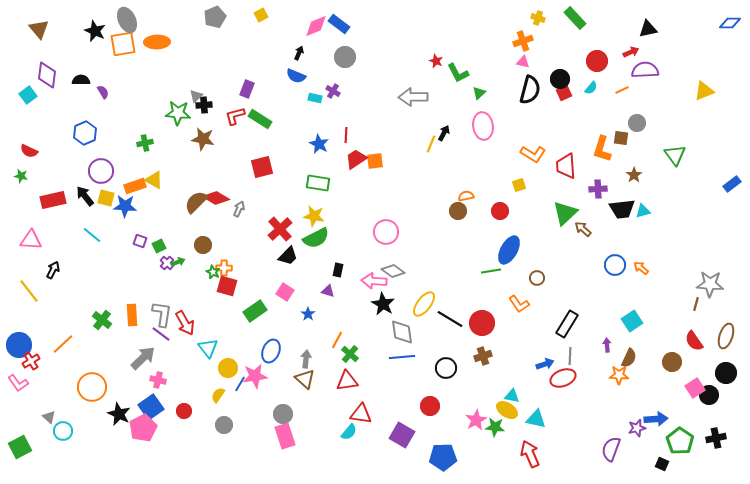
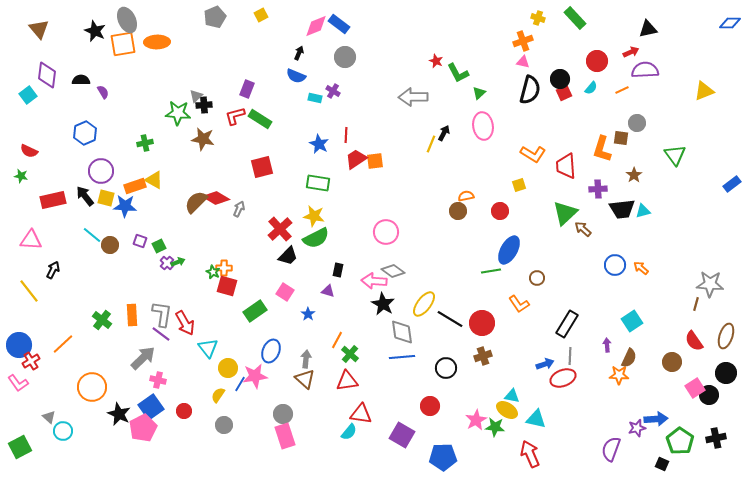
brown circle at (203, 245): moved 93 px left
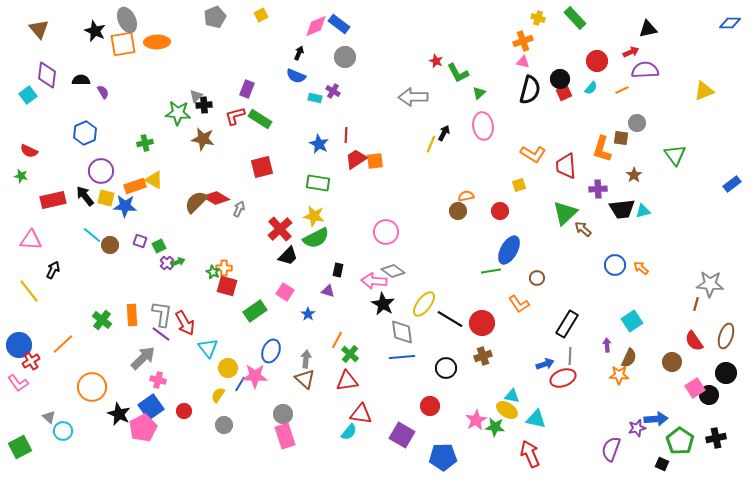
pink star at (255, 376): rotated 10 degrees clockwise
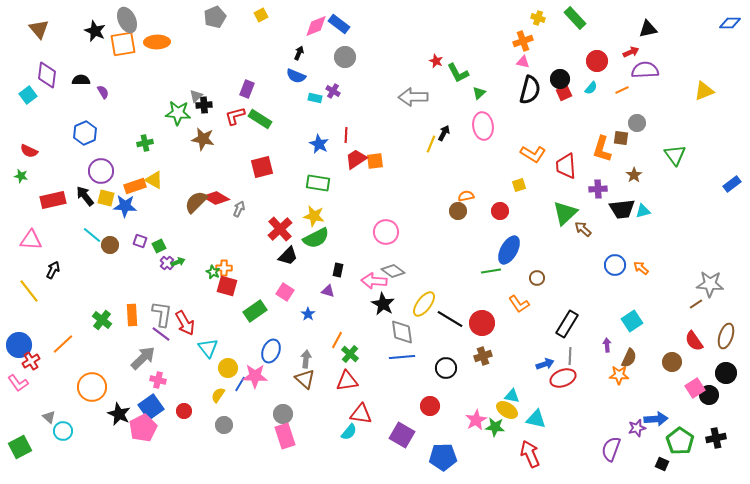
brown line at (696, 304): rotated 40 degrees clockwise
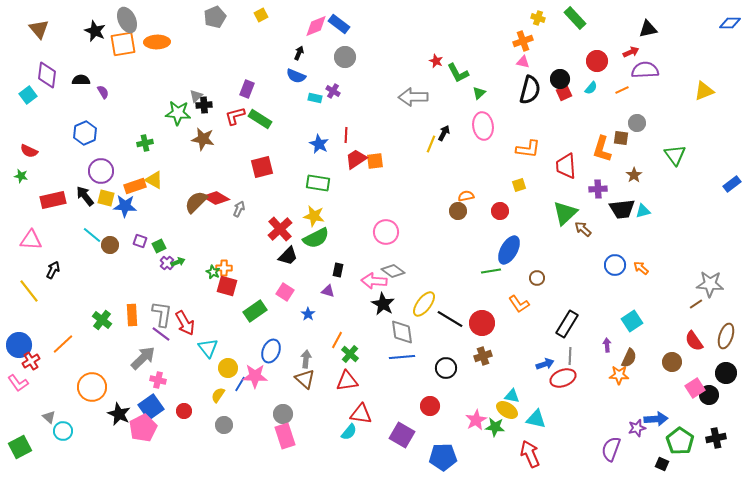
orange L-shape at (533, 154): moved 5 px left, 5 px up; rotated 25 degrees counterclockwise
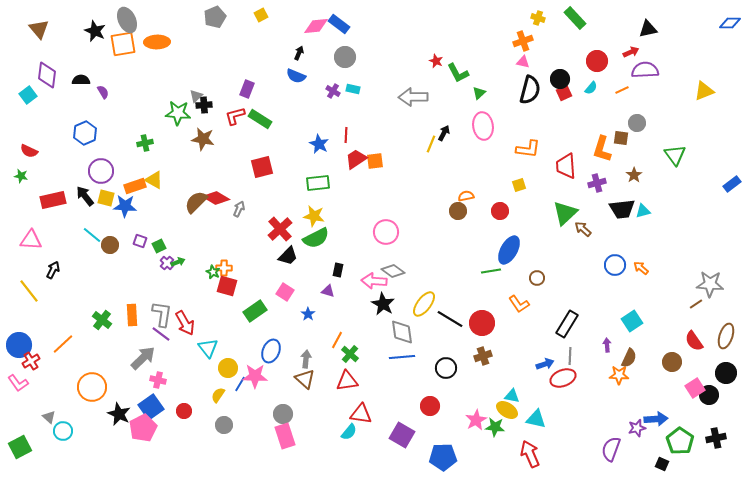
pink diamond at (316, 26): rotated 15 degrees clockwise
cyan rectangle at (315, 98): moved 38 px right, 9 px up
green rectangle at (318, 183): rotated 15 degrees counterclockwise
purple cross at (598, 189): moved 1 px left, 6 px up; rotated 12 degrees counterclockwise
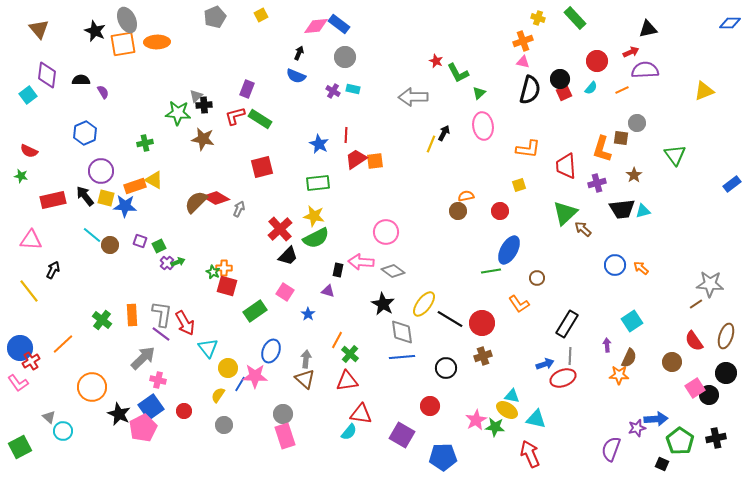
pink arrow at (374, 281): moved 13 px left, 19 px up
blue circle at (19, 345): moved 1 px right, 3 px down
